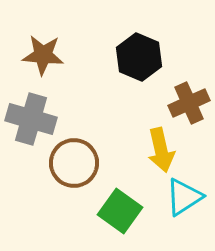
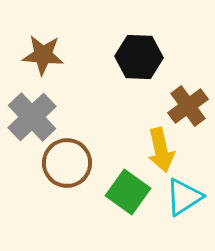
black hexagon: rotated 21 degrees counterclockwise
brown cross: moved 1 px left, 3 px down; rotated 12 degrees counterclockwise
gray cross: moved 1 px right, 2 px up; rotated 30 degrees clockwise
brown circle: moved 7 px left
green square: moved 8 px right, 19 px up
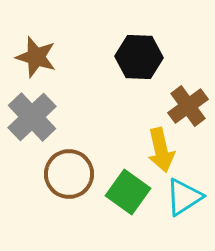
brown star: moved 7 px left, 2 px down; rotated 12 degrees clockwise
brown circle: moved 2 px right, 11 px down
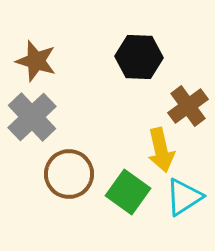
brown star: moved 4 px down
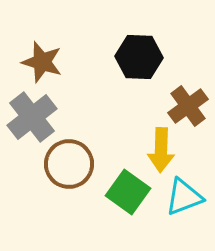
brown star: moved 6 px right, 1 px down
gray cross: rotated 6 degrees clockwise
yellow arrow: rotated 15 degrees clockwise
brown circle: moved 10 px up
cyan triangle: rotated 12 degrees clockwise
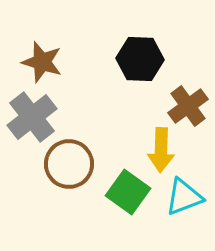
black hexagon: moved 1 px right, 2 px down
